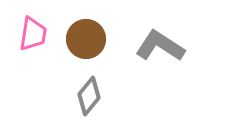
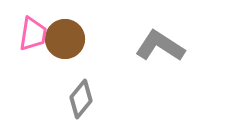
brown circle: moved 21 px left
gray diamond: moved 8 px left, 3 px down
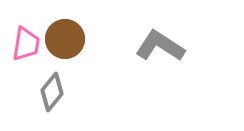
pink trapezoid: moved 7 px left, 10 px down
gray diamond: moved 29 px left, 7 px up
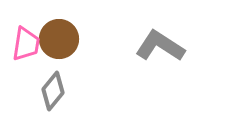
brown circle: moved 6 px left
gray diamond: moved 1 px right, 1 px up
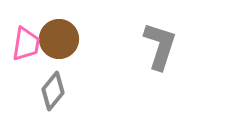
gray L-shape: rotated 75 degrees clockwise
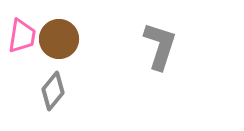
pink trapezoid: moved 4 px left, 8 px up
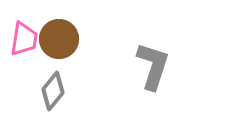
pink trapezoid: moved 2 px right, 3 px down
gray L-shape: moved 7 px left, 20 px down
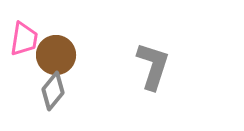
brown circle: moved 3 px left, 16 px down
